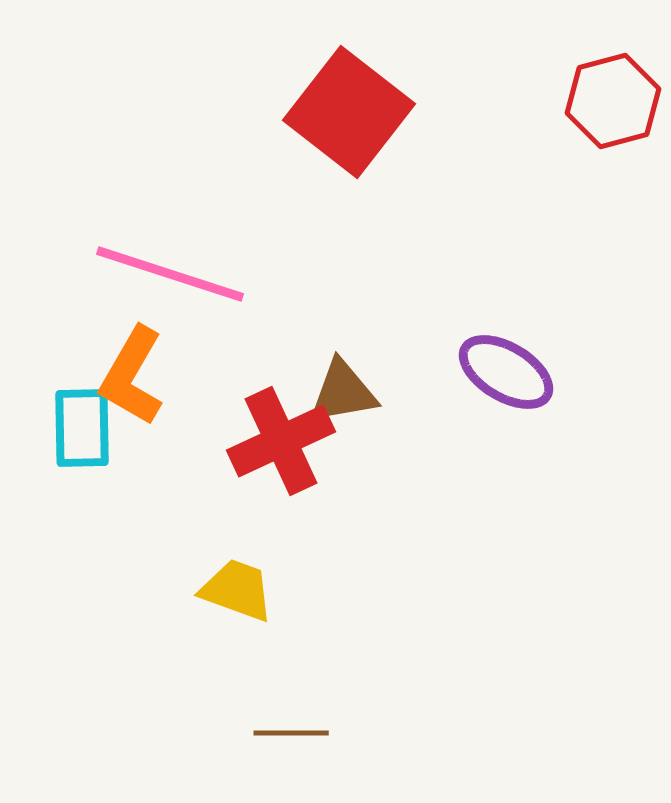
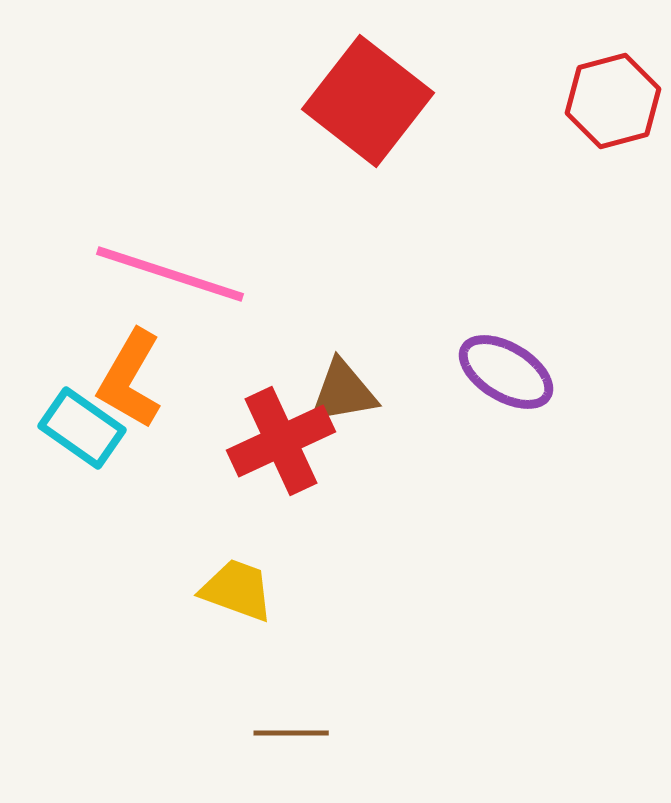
red square: moved 19 px right, 11 px up
orange L-shape: moved 2 px left, 3 px down
cyan rectangle: rotated 54 degrees counterclockwise
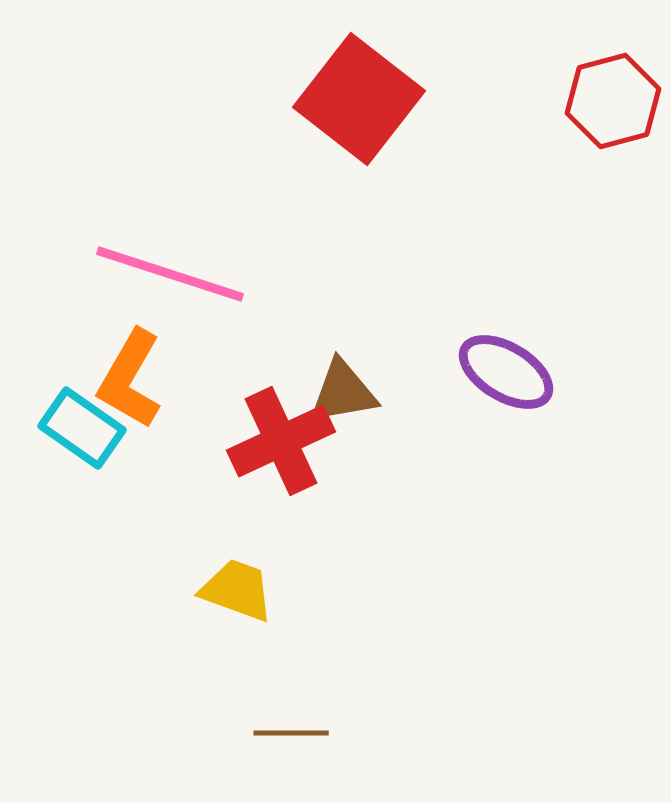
red square: moved 9 px left, 2 px up
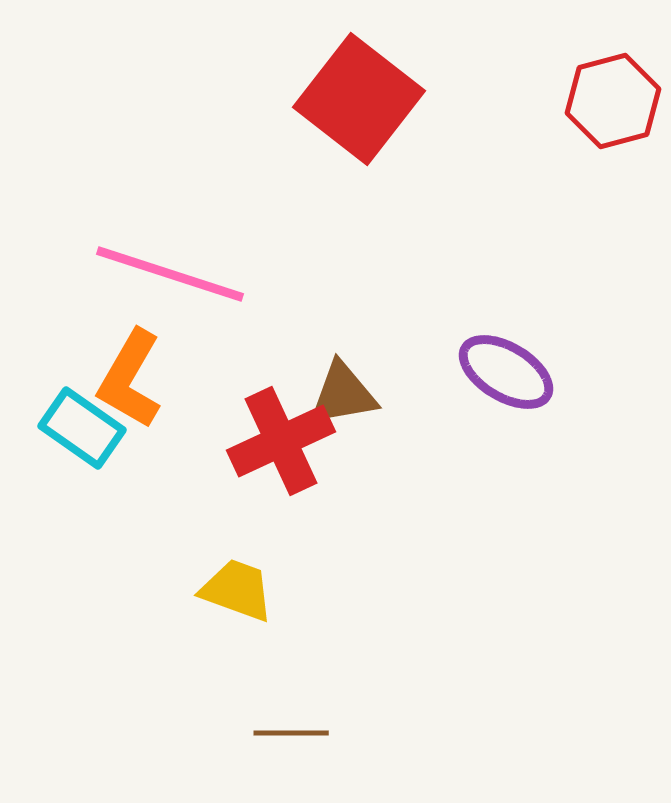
brown triangle: moved 2 px down
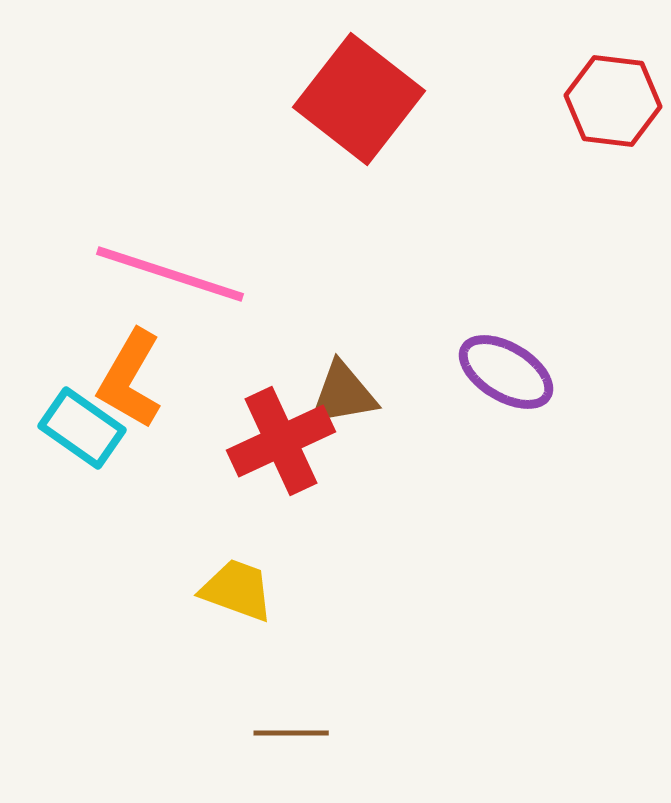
red hexagon: rotated 22 degrees clockwise
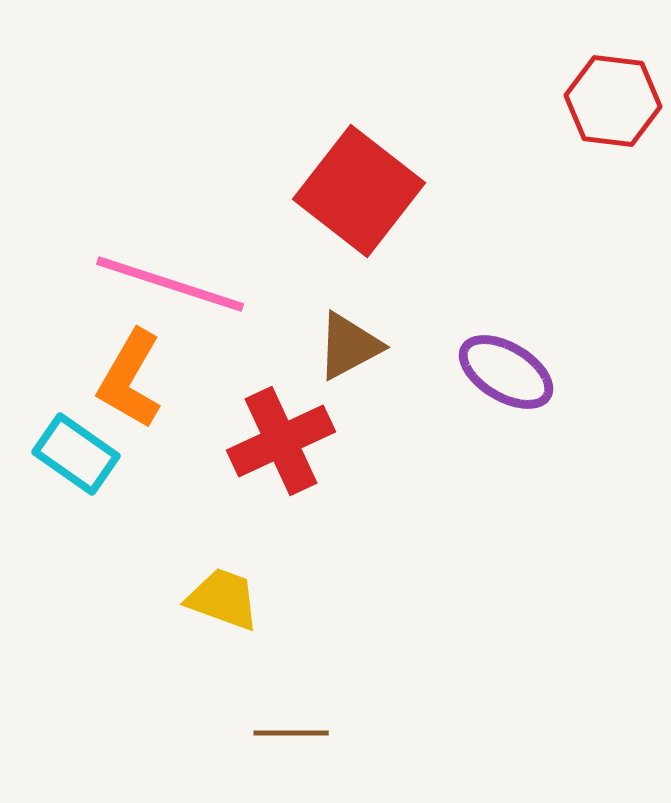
red square: moved 92 px down
pink line: moved 10 px down
brown triangle: moved 6 px right, 48 px up; rotated 18 degrees counterclockwise
cyan rectangle: moved 6 px left, 26 px down
yellow trapezoid: moved 14 px left, 9 px down
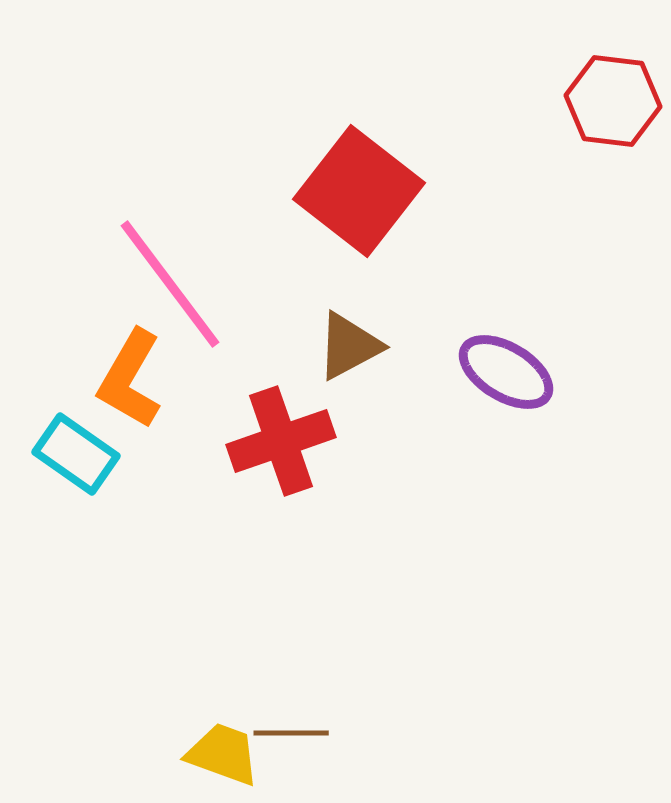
pink line: rotated 35 degrees clockwise
red cross: rotated 6 degrees clockwise
yellow trapezoid: moved 155 px down
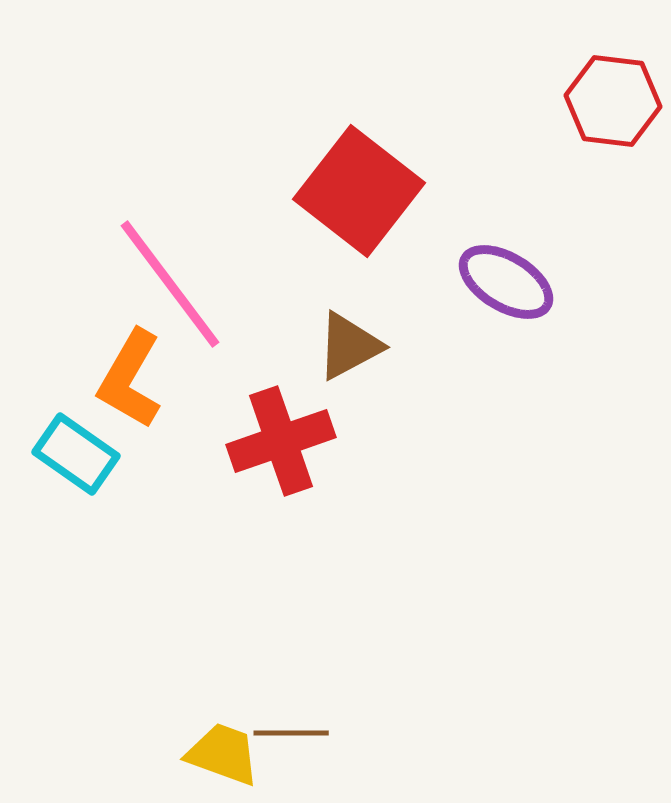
purple ellipse: moved 90 px up
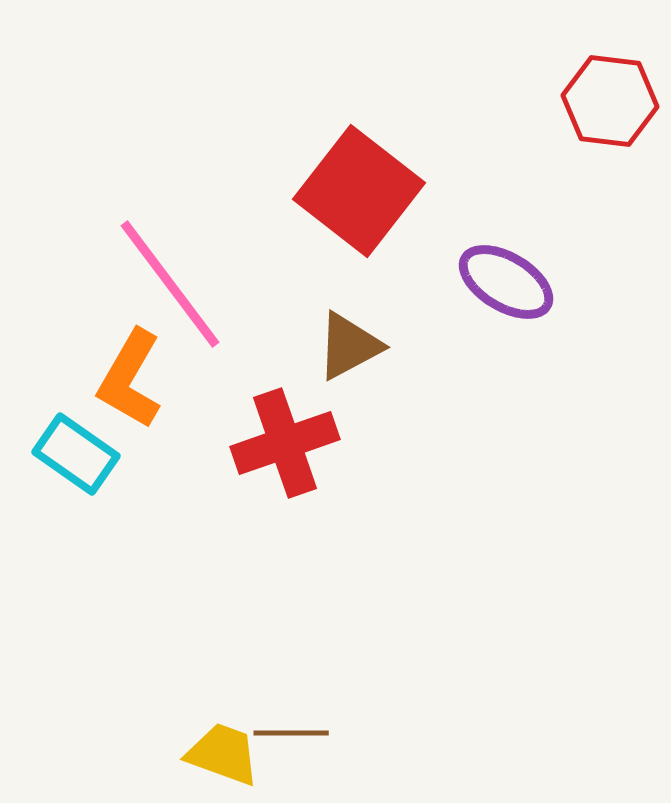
red hexagon: moved 3 px left
red cross: moved 4 px right, 2 px down
